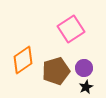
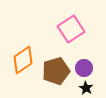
black star: moved 1 px down; rotated 16 degrees counterclockwise
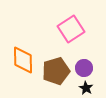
orange diamond: rotated 56 degrees counterclockwise
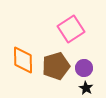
brown pentagon: moved 5 px up
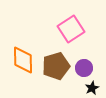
black star: moved 6 px right; rotated 16 degrees clockwise
